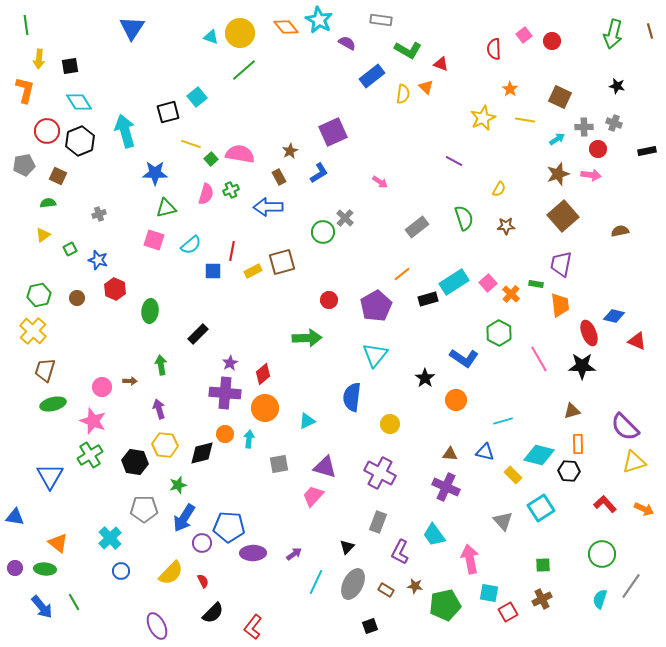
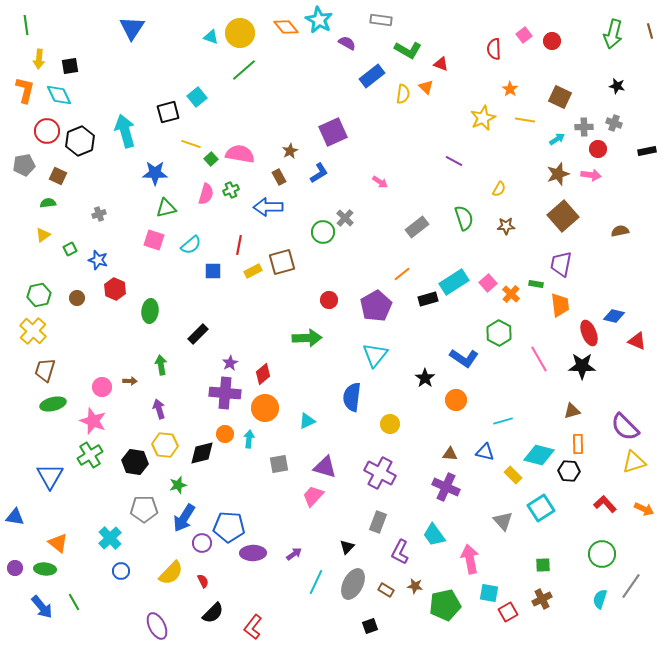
cyan diamond at (79, 102): moved 20 px left, 7 px up; rotated 8 degrees clockwise
red line at (232, 251): moved 7 px right, 6 px up
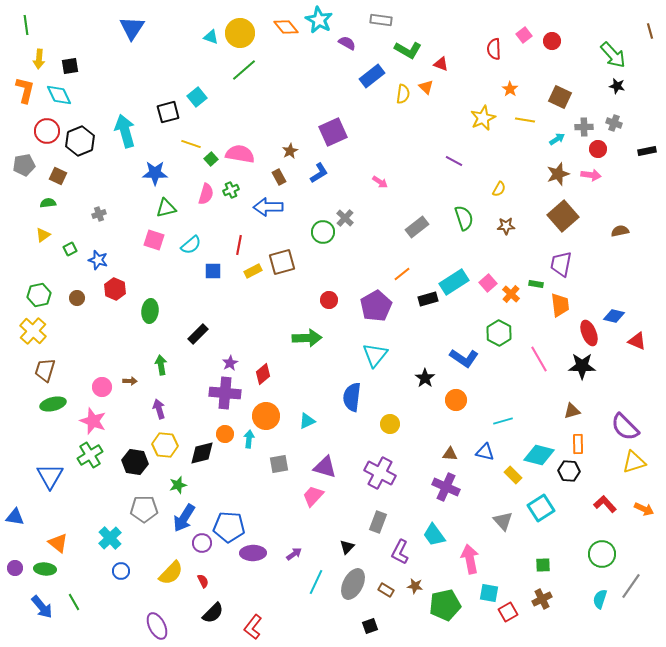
green arrow at (613, 34): moved 21 px down; rotated 56 degrees counterclockwise
orange circle at (265, 408): moved 1 px right, 8 px down
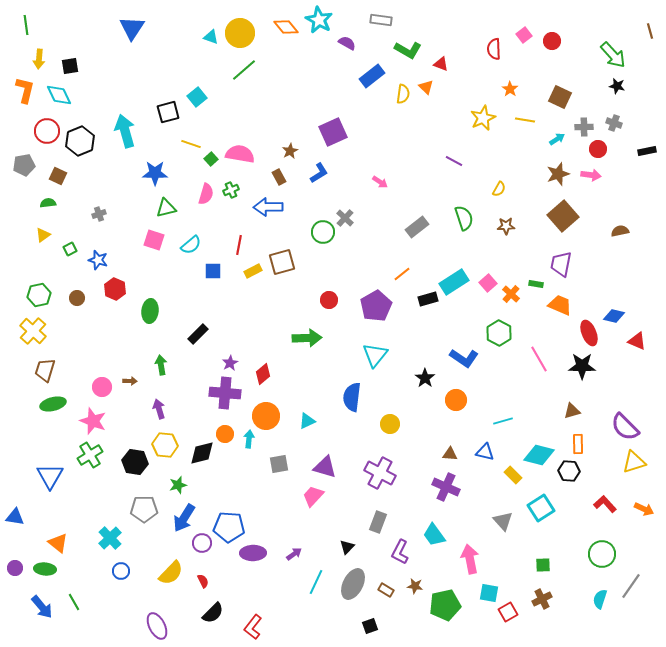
orange trapezoid at (560, 305): rotated 60 degrees counterclockwise
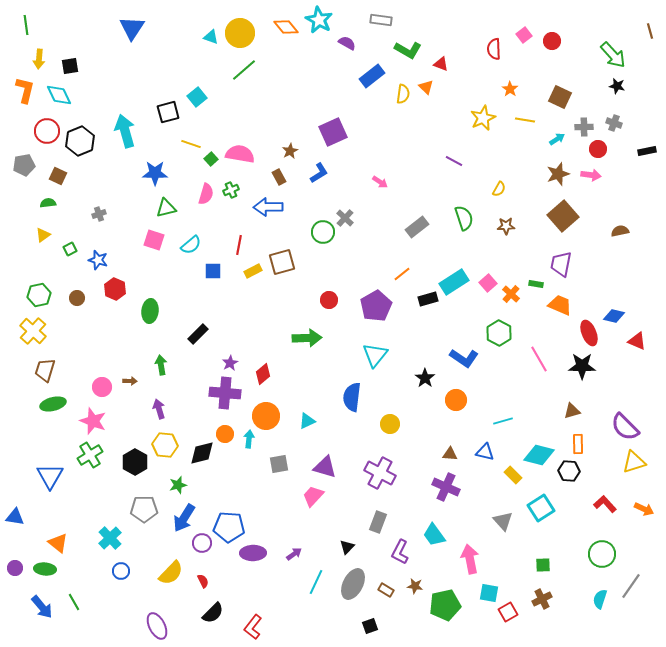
black hexagon at (135, 462): rotated 20 degrees clockwise
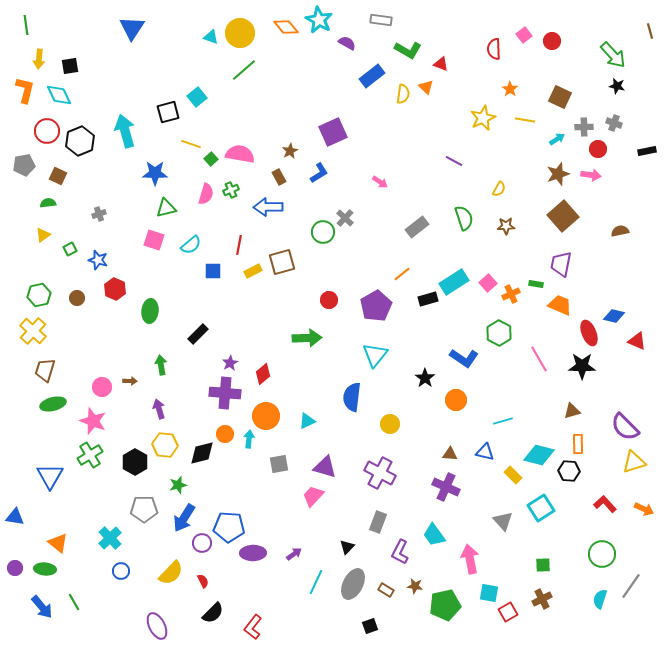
orange cross at (511, 294): rotated 24 degrees clockwise
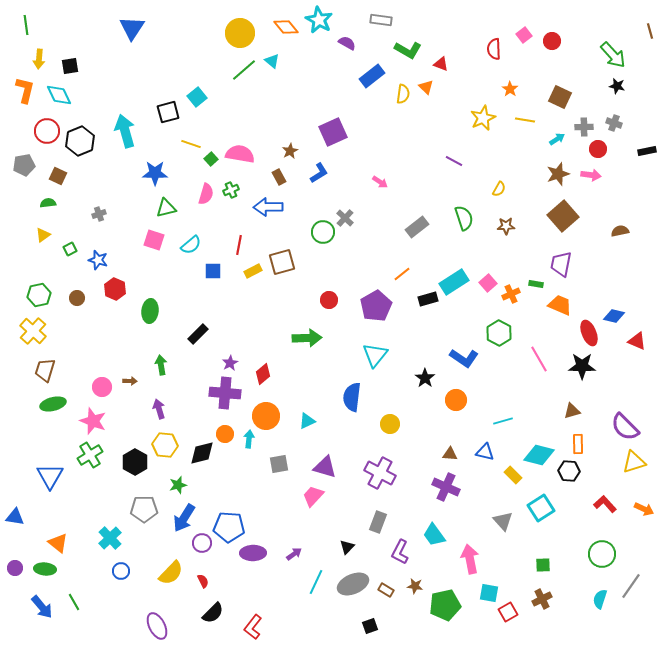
cyan triangle at (211, 37): moved 61 px right, 24 px down; rotated 21 degrees clockwise
gray ellipse at (353, 584): rotated 40 degrees clockwise
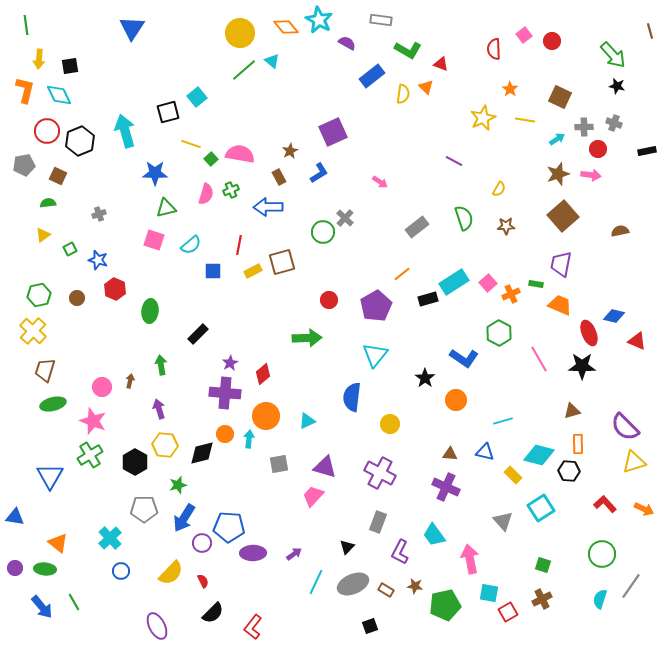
brown arrow at (130, 381): rotated 80 degrees counterclockwise
green square at (543, 565): rotated 21 degrees clockwise
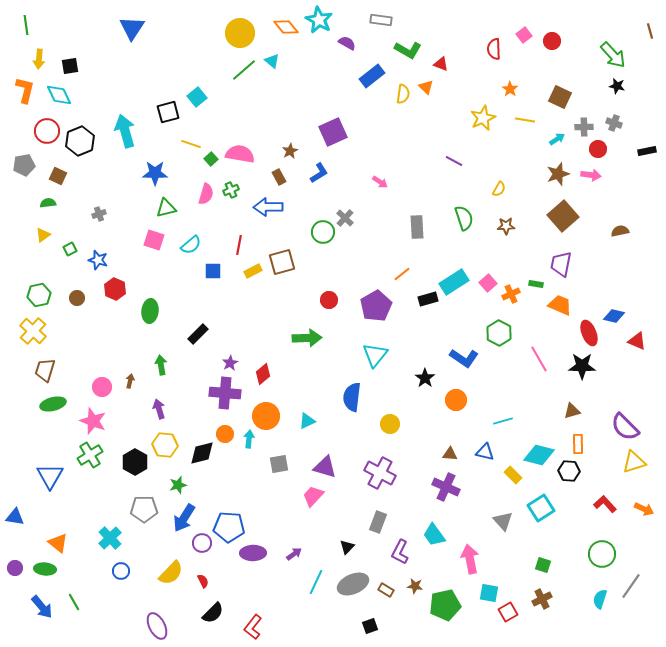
gray rectangle at (417, 227): rotated 55 degrees counterclockwise
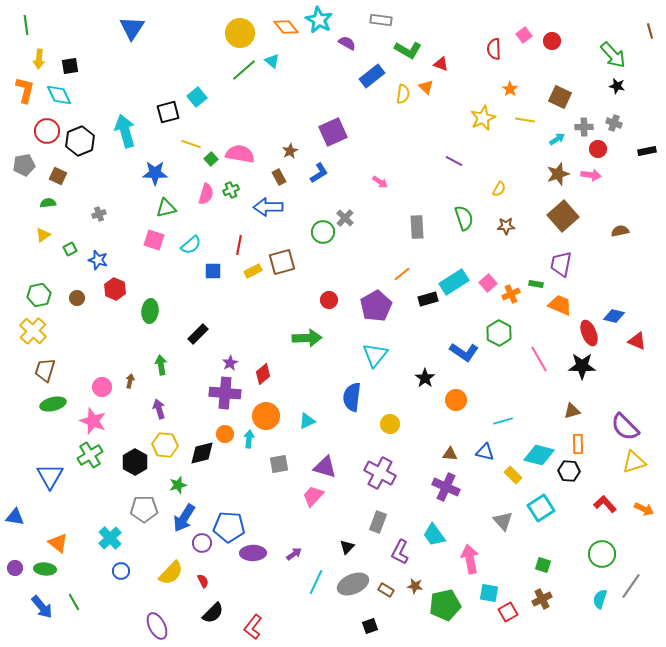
blue L-shape at (464, 358): moved 6 px up
